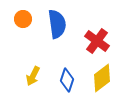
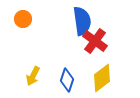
blue semicircle: moved 25 px right, 3 px up
red cross: moved 2 px left
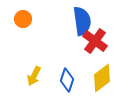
yellow arrow: moved 1 px right
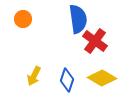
blue semicircle: moved 4 px left, 2 px up
yellow diamond: rotated 68 degrees clockwise
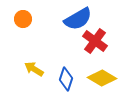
blue semicircle: rotated 68 degrees clockwise
yellow arrow: moved 7 px up; rotated 96 degrees clockwise
blue diamond: moved 1 px left, 1 px up
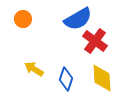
yellow diamond: rotated 56 degrees clockwise
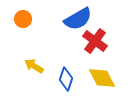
yellow arrow: moved 3 px up
yellow diamond: rotated 24 degrees counterclockwise
